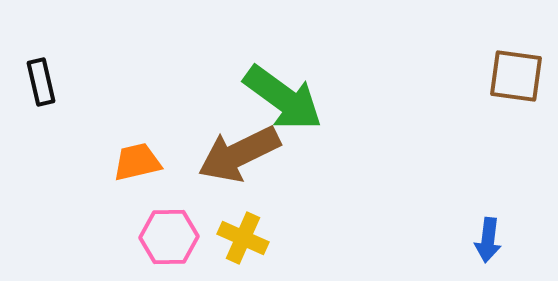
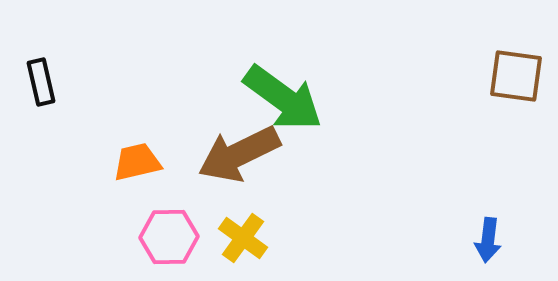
yellow cross: rotated 12 degrees clockwise
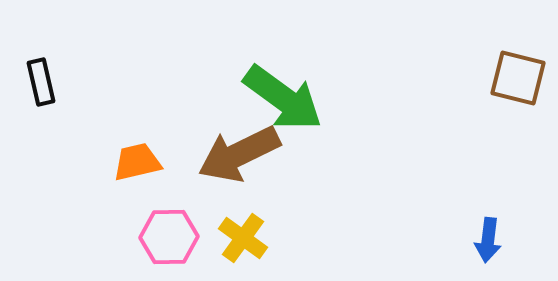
brown square: moved 2 px right, 2 px down; rotated 6 degrees clockwise
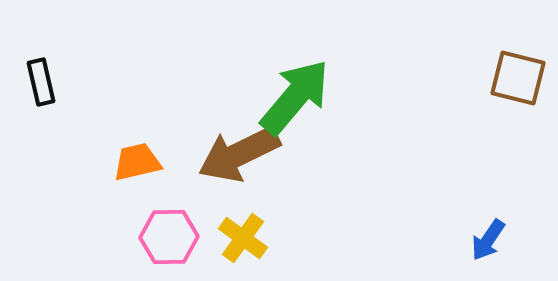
green arrow: moved 12 px right, 1 px up; rotated 86 degrees counterclockwise
blue arrow: rotated 27 degrees clockwise
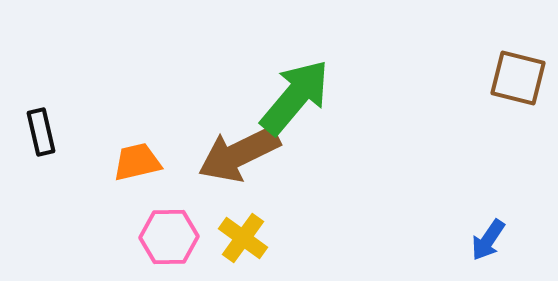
black rectangle: moved 50 px down
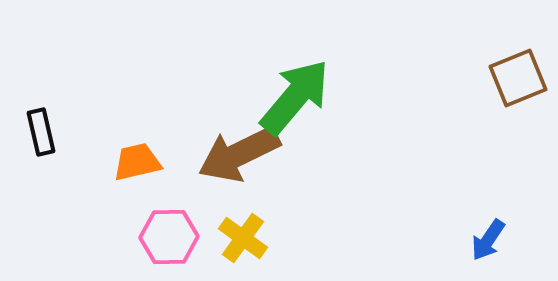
brown square: rotated 36 degrees counterclockwise
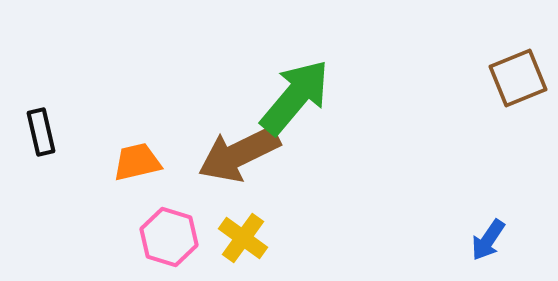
pink hexagon: rotated 18 degrees clockwise
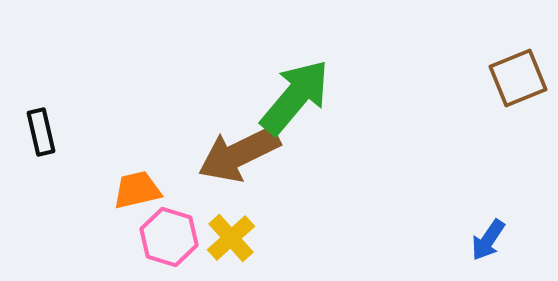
orange trapezoid: moved 28 px down
yellow cross: moved 12 px left; rotated 12 degrees clockwise
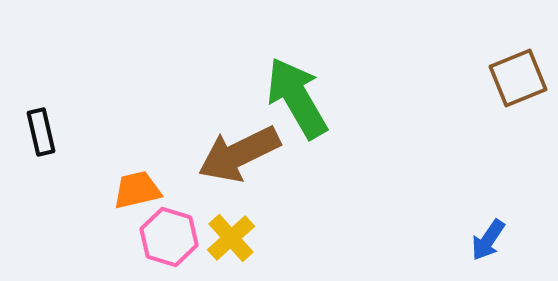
green arrow: moved 2 px right, 1 px down; rotated 70 degrees counterclockwise
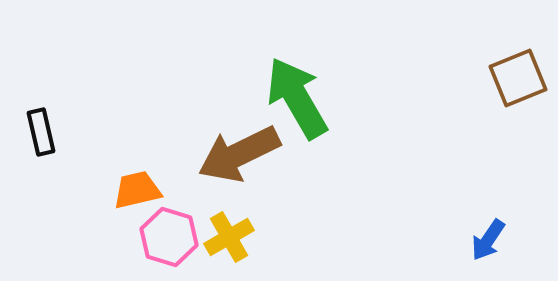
yellow cross: moved 2 px left, 1 px up; rotated 12 degrees clockwise
